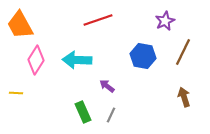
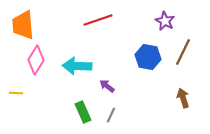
purple star: rotated 18 degrees counterclockwise
orange trapezoid: moved 3 px right; rotated 24 degrees clockwise
blue hexagon: moved 5 px right, 1 px down
cyan arrow: moved 6 px down
brown arrow: moved 1 px left, 1 px down
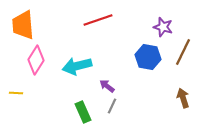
purple star: moved 2 px left, 6 px down; rotated 12 degrees counterclockwise
cyan arrow: rotated 16 degrees counterclockwise
gray line: moved 1 px right, 9 px up
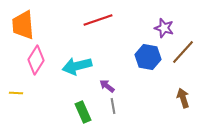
purple star: moved 1 px right, 1 px down
brown line: rotated 16 degrees clockwise
gray line: moved 1 px right; rotated 35 degrees counterclockwise
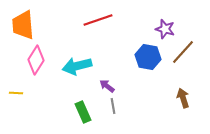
purple star: moved 1 px right, 1 px down
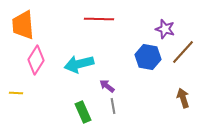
red line: moved 1 px right, 1 px up; rotated 20 degrees clockwise
cyan arrow: moved 2 px right, 2 px up
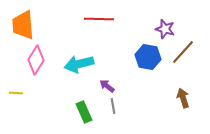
green rectangle: moved 1 px right
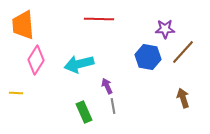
purple star: rotated 18 degrees counterclockwise
purple arrow: rotated 28 degrees clockwise
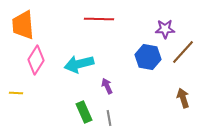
gray line: moved 4 px left, 12 px down
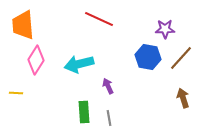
red line: rotated 24 degrees clockwise
brown line: moved 2 px left, 6 px down
purple arrow: moved 1 px right
green rectangle: rotated 20 degrees clockwise
